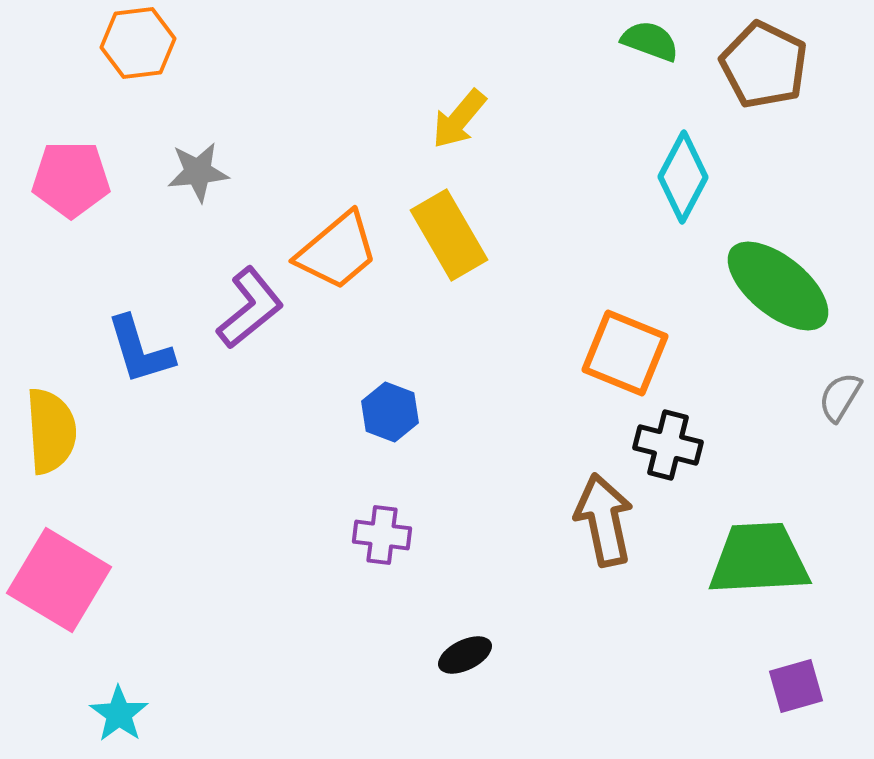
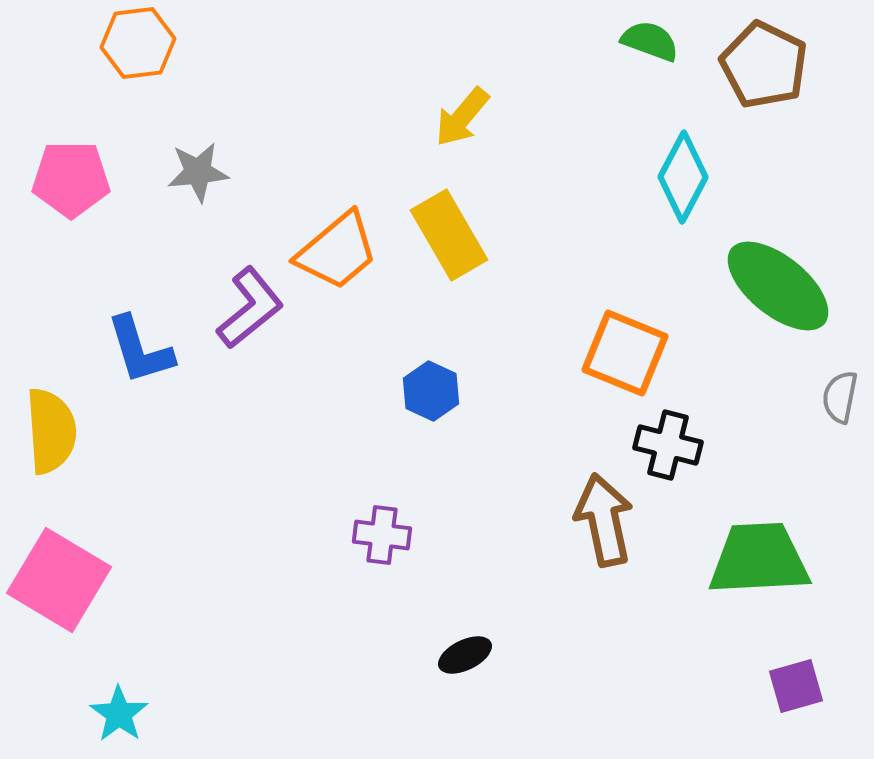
yellow arrow: moved 3 px right, 2 px up
gray semicircle: rotated 20 degrees counterclockwise
blue hexagon: moved 41 px right, 21 px up; rotated 4 degrees clockwise
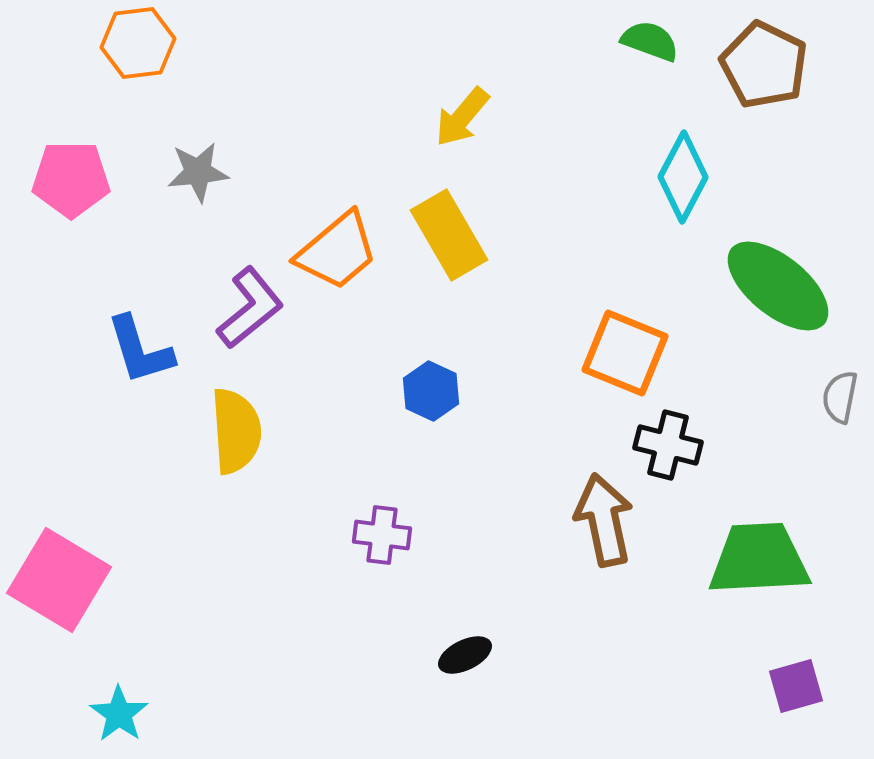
yellow semicircle: moved 185 px right
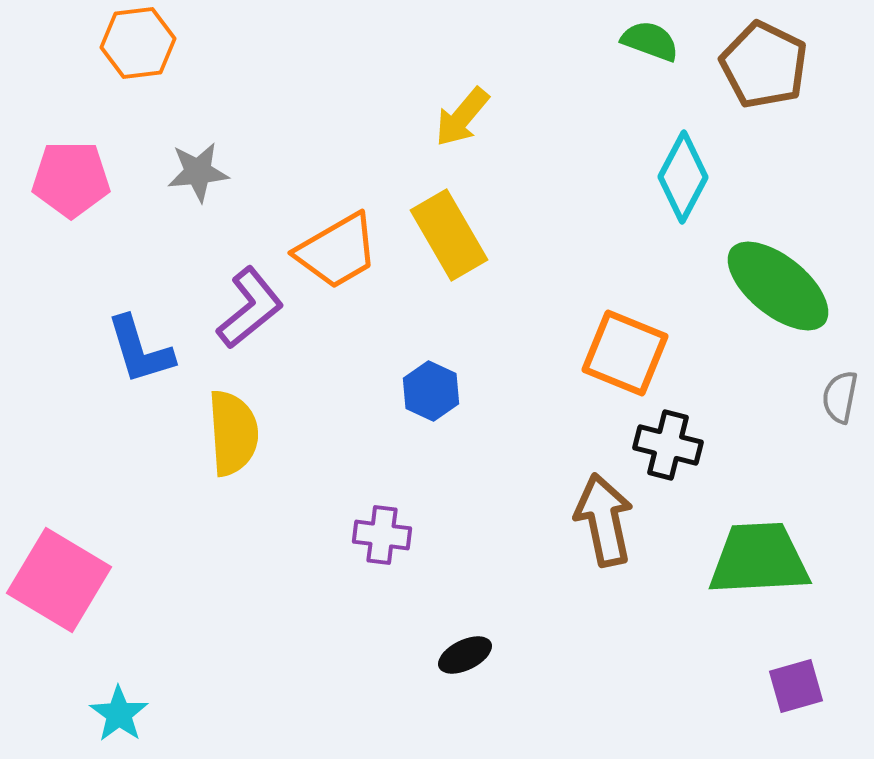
orange trapezoid: rotated 10 degrees clockwise
yellow semicircle: moved 3 px left, 2 px down
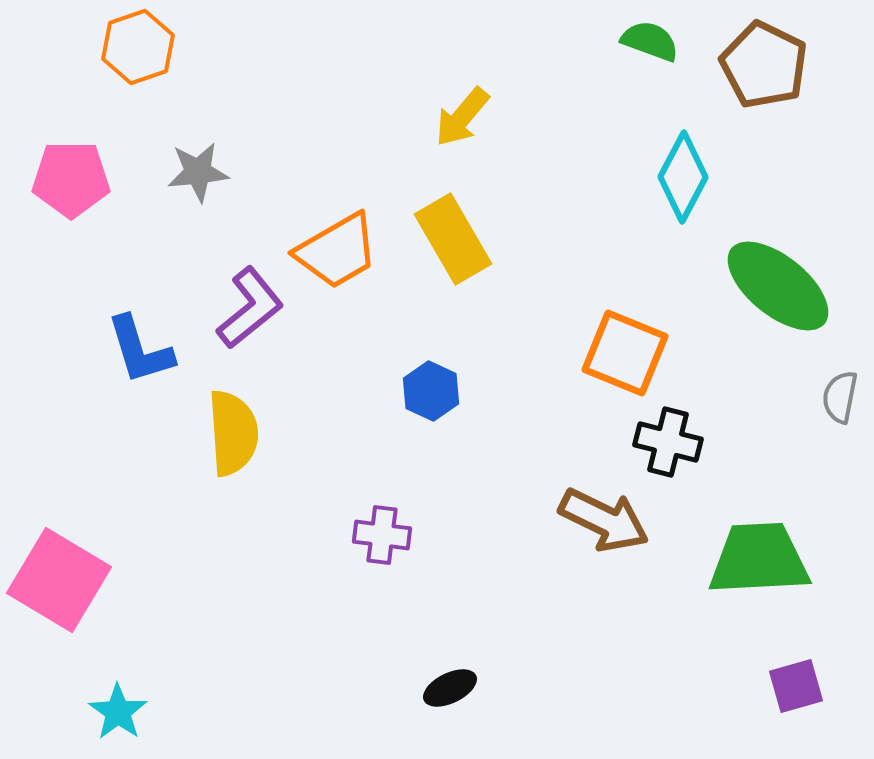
orange hexagon: moved 4 px down; rotated 12 degrees counterclockwise
yellow rectangle: moved 4 px right, 4 px down
black cross: moved 3 px up
brown arrow: rotated 128 degrees clockwise
black ellipse: moved 15 px left, 33 px down
cyan star: moved 1 px left, 2 px up
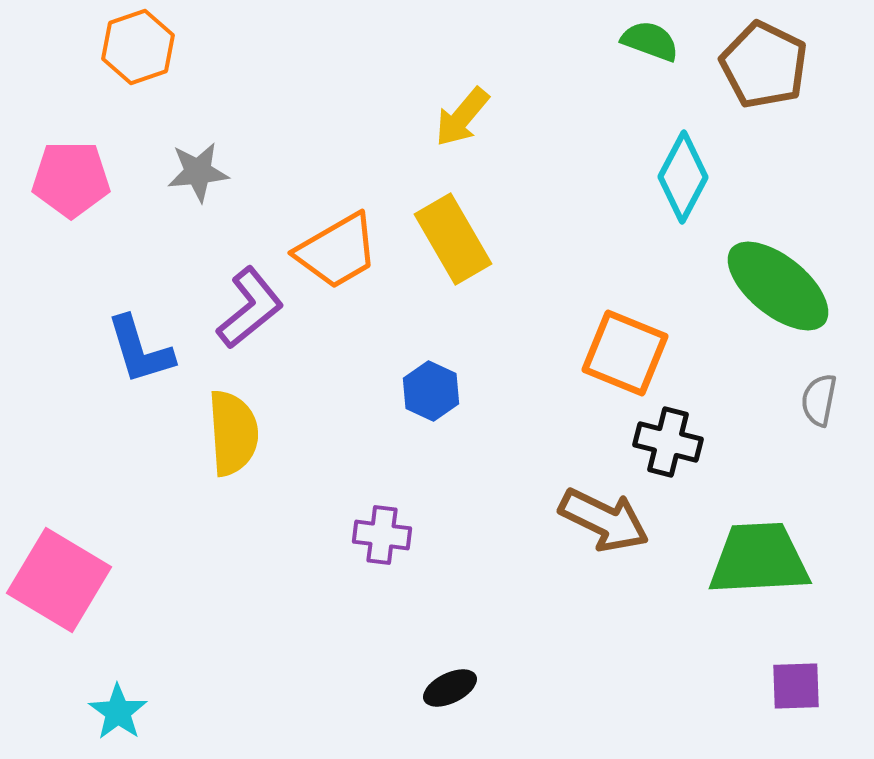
gray semicircle: moved 21 px left, 3 px down
purple square: rotated 14 degrees clockwise
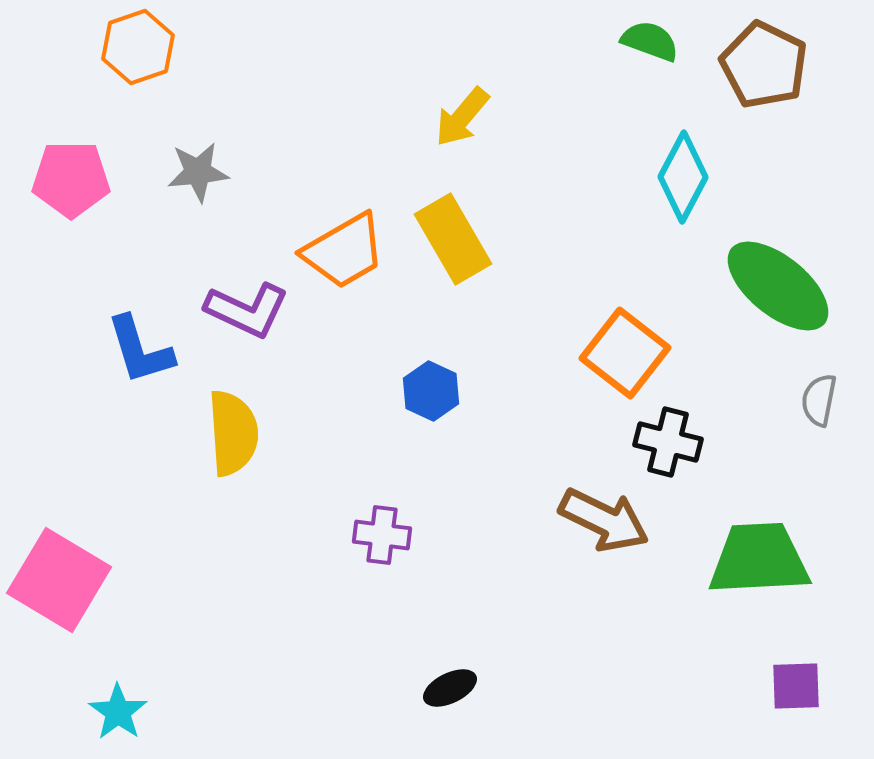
orange trapezoid: moved 7 px right
purple L-shape: moved 3 px left, 2 px down; rotated 64 degrees clockwise
orange square: rotated 16 degrees clockwise
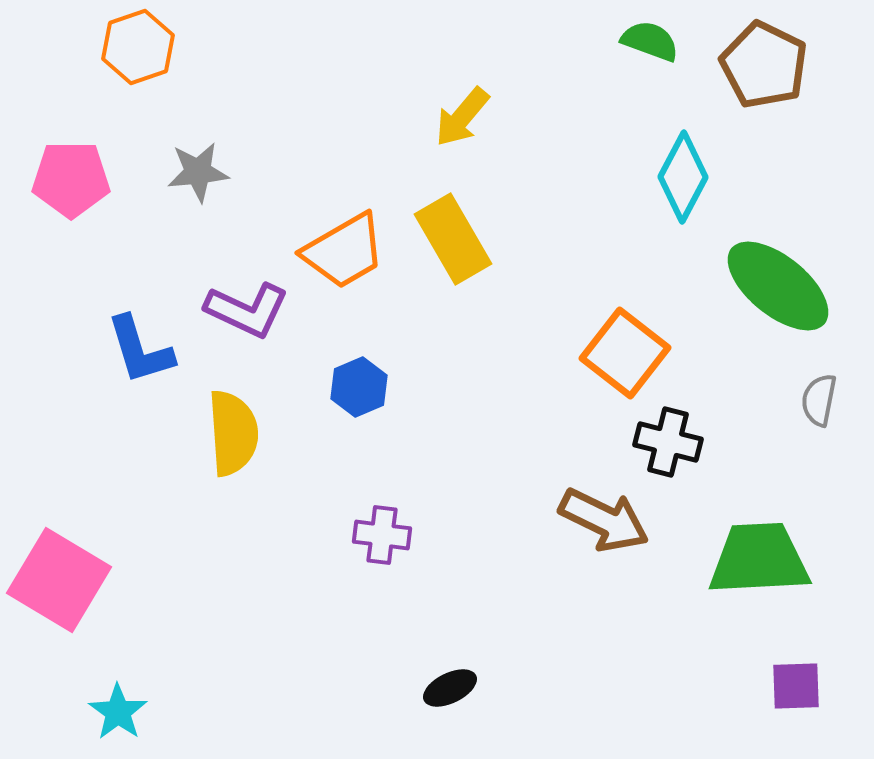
blue hexagon: moved 72 px left, 4 px up; rotated 12 degrees clockwise
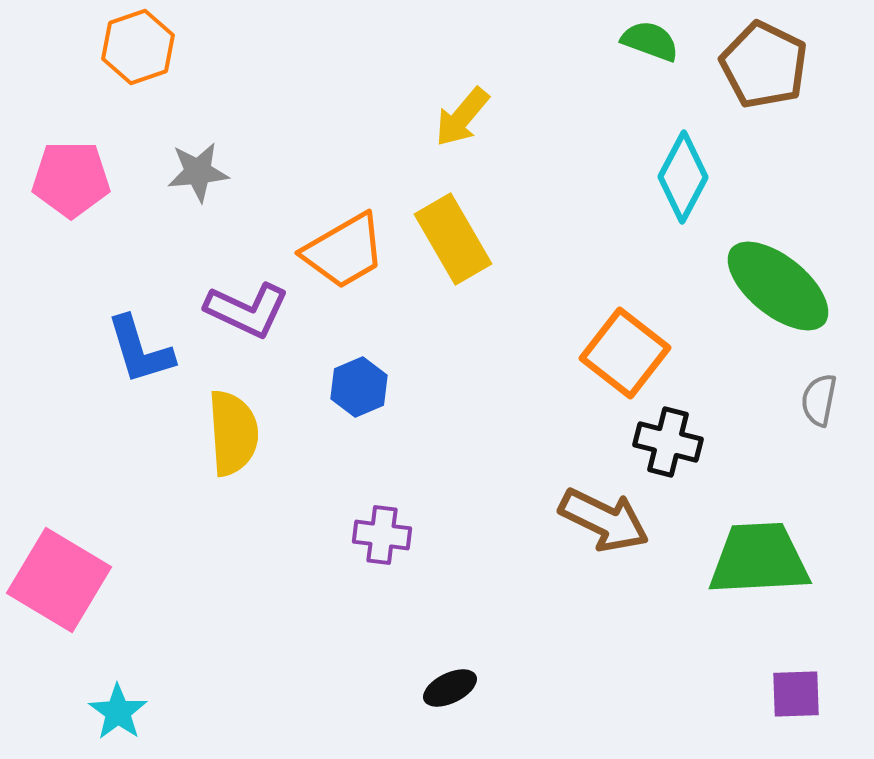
purple square: moved 8 px down
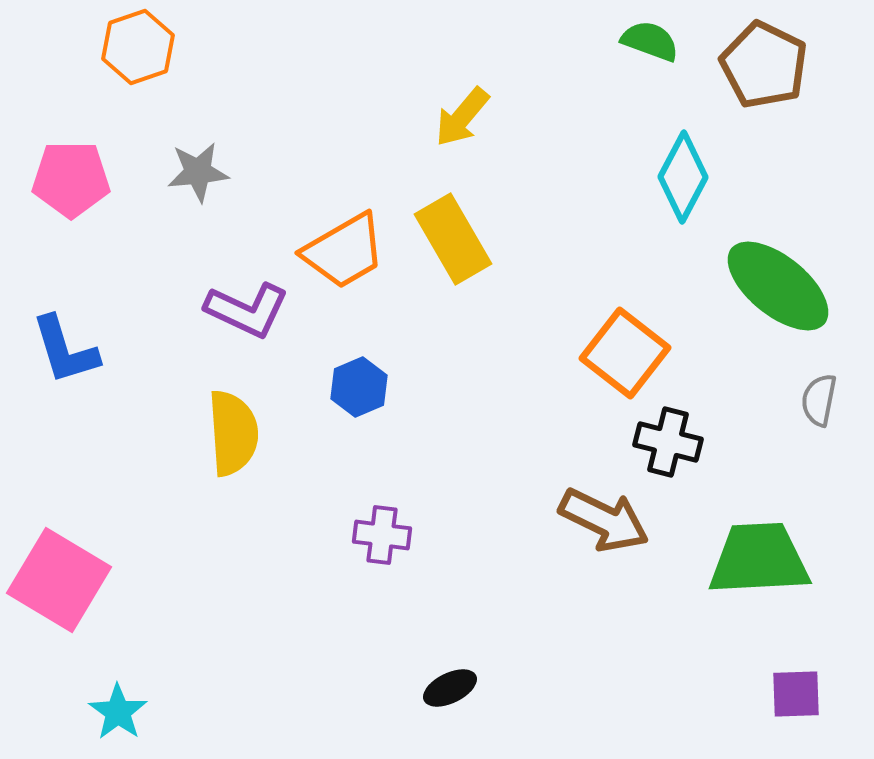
blue L-shape: moved 75 px left
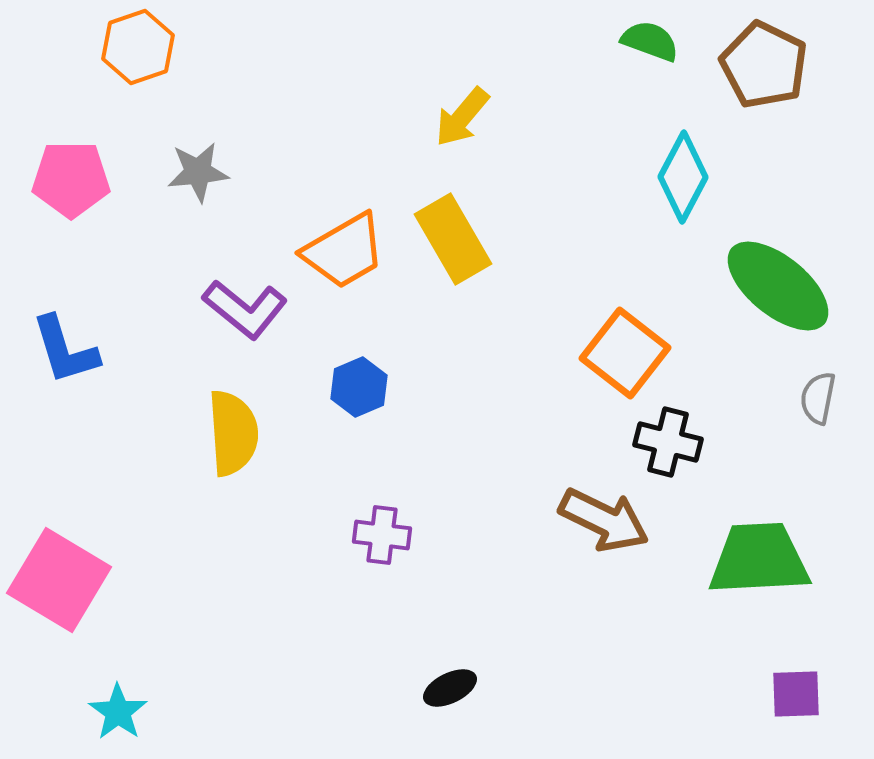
purple L-shape: moved 2 px left, 1 px up; rotated 14 degrees clockwise
gray semicircle: moved 1 px left, 2 px up
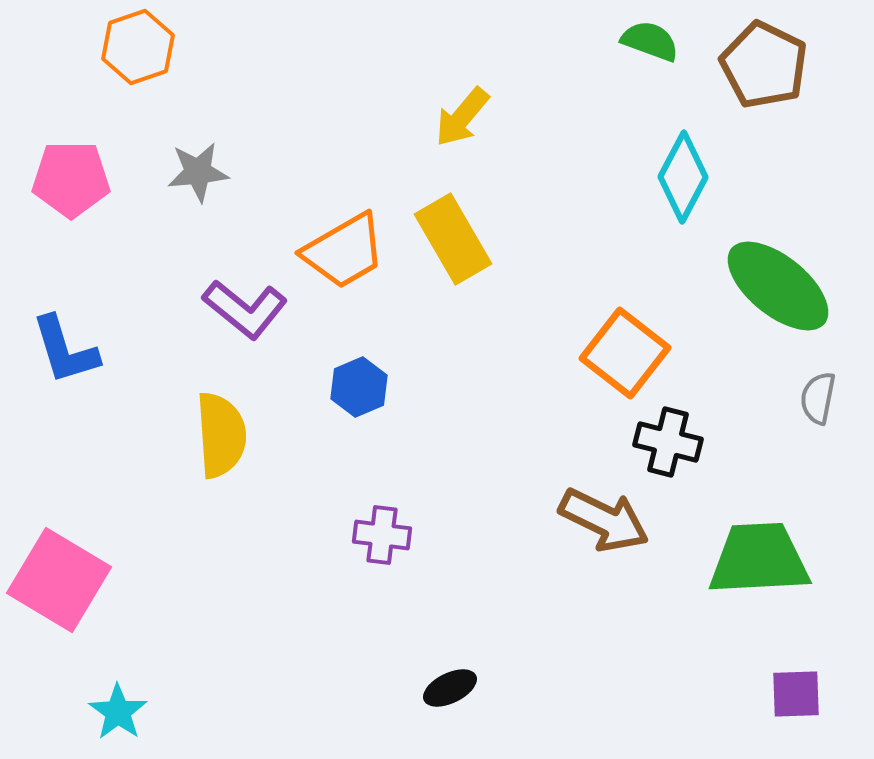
yellow semicircle: moved 12 px left, 2 px down
